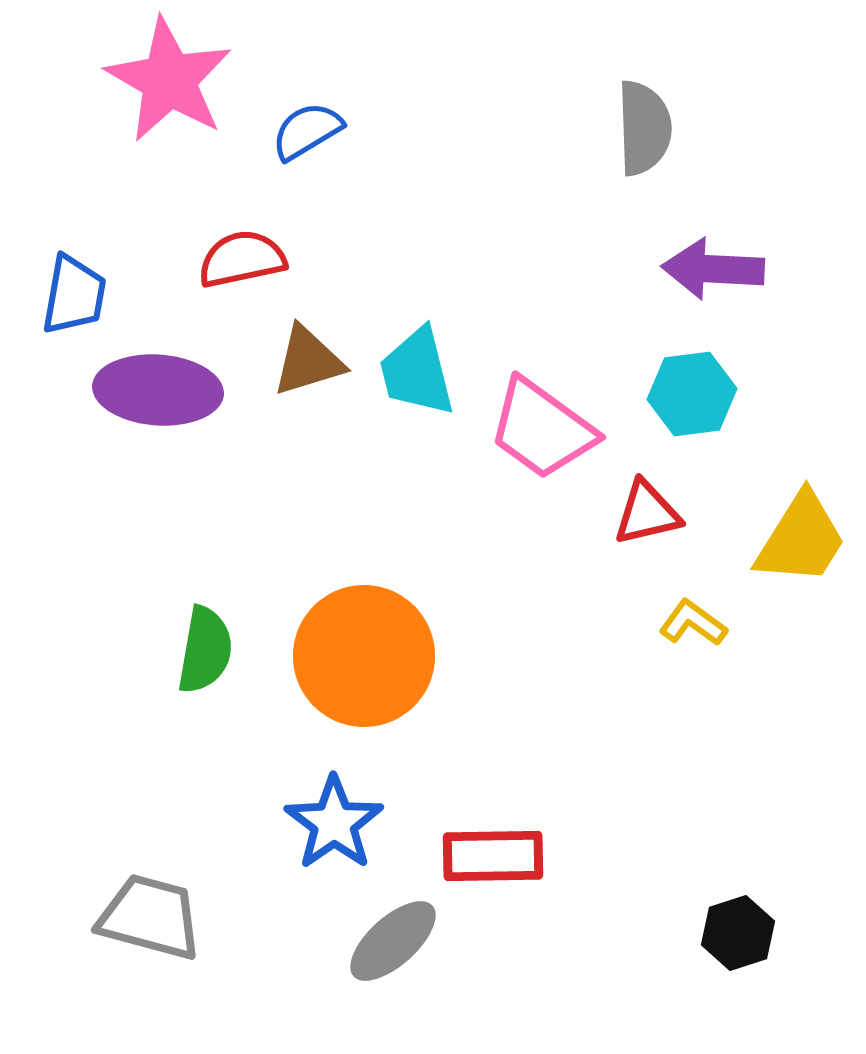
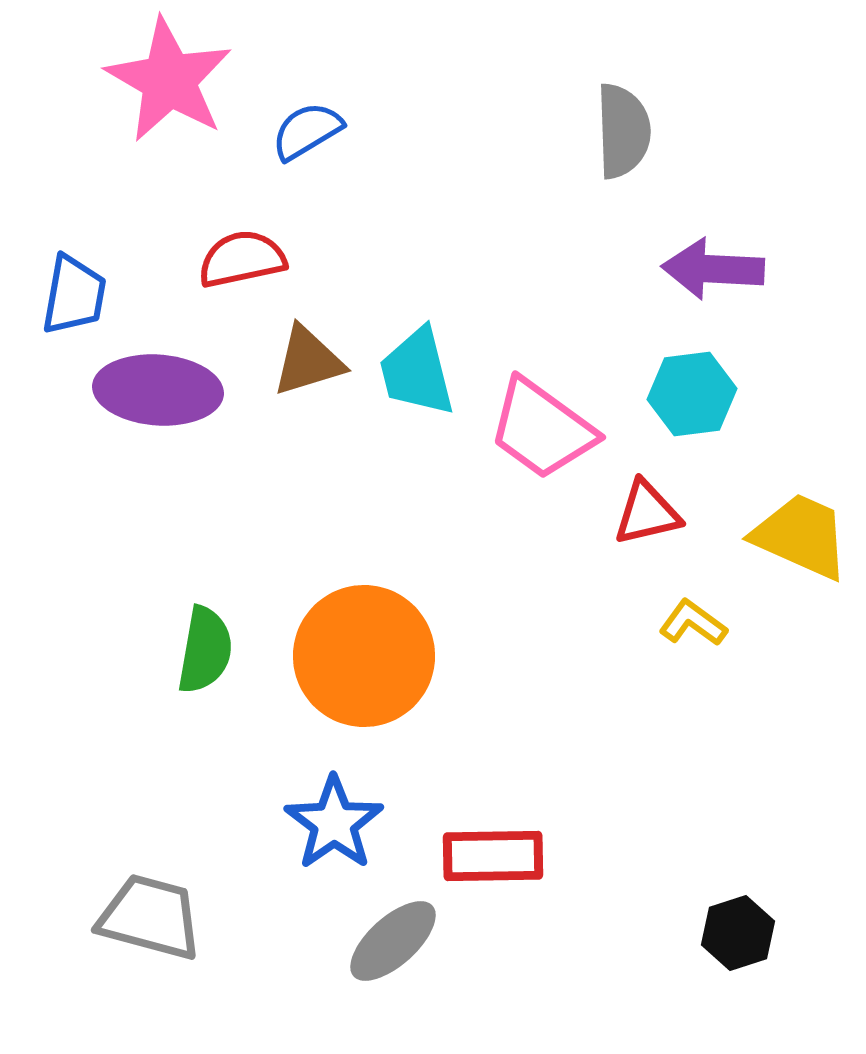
gray semicircle: moved 21 px left, 3 px down
yellow trapezoid: moved 3 px up; rotated 98 degrees counterclockwise
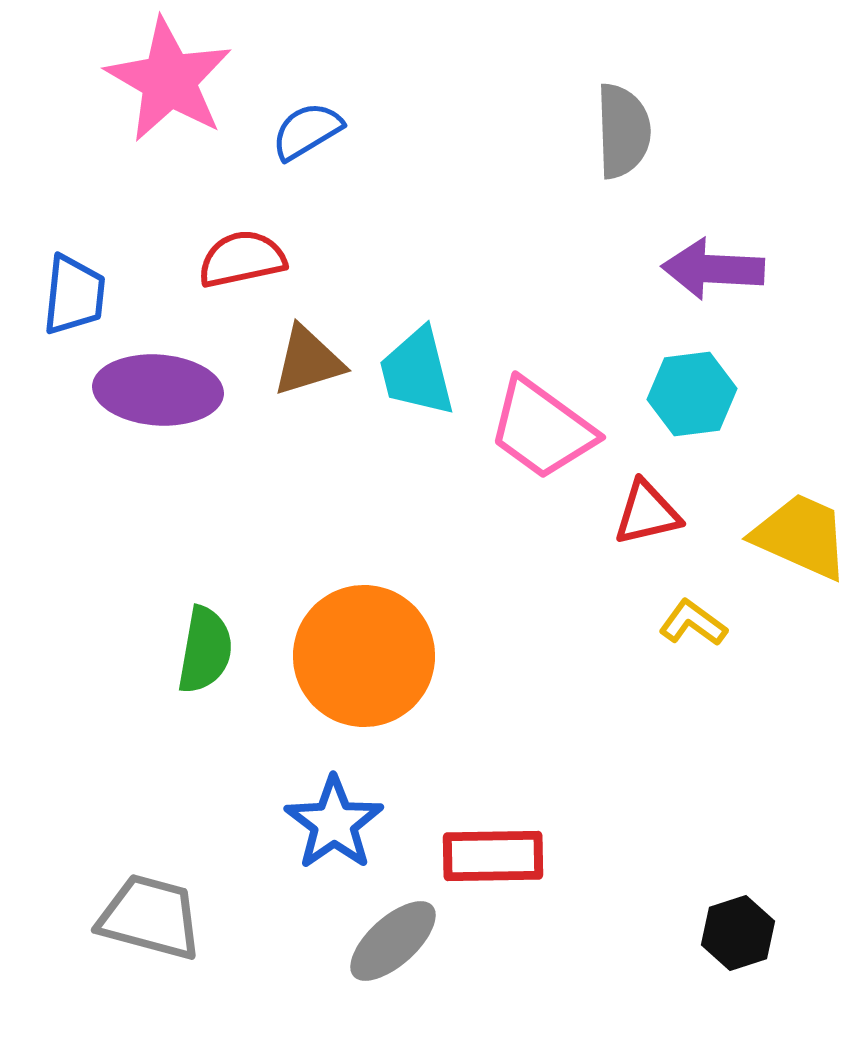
blue trapezoid: rotated 4 degrees counterclockwise
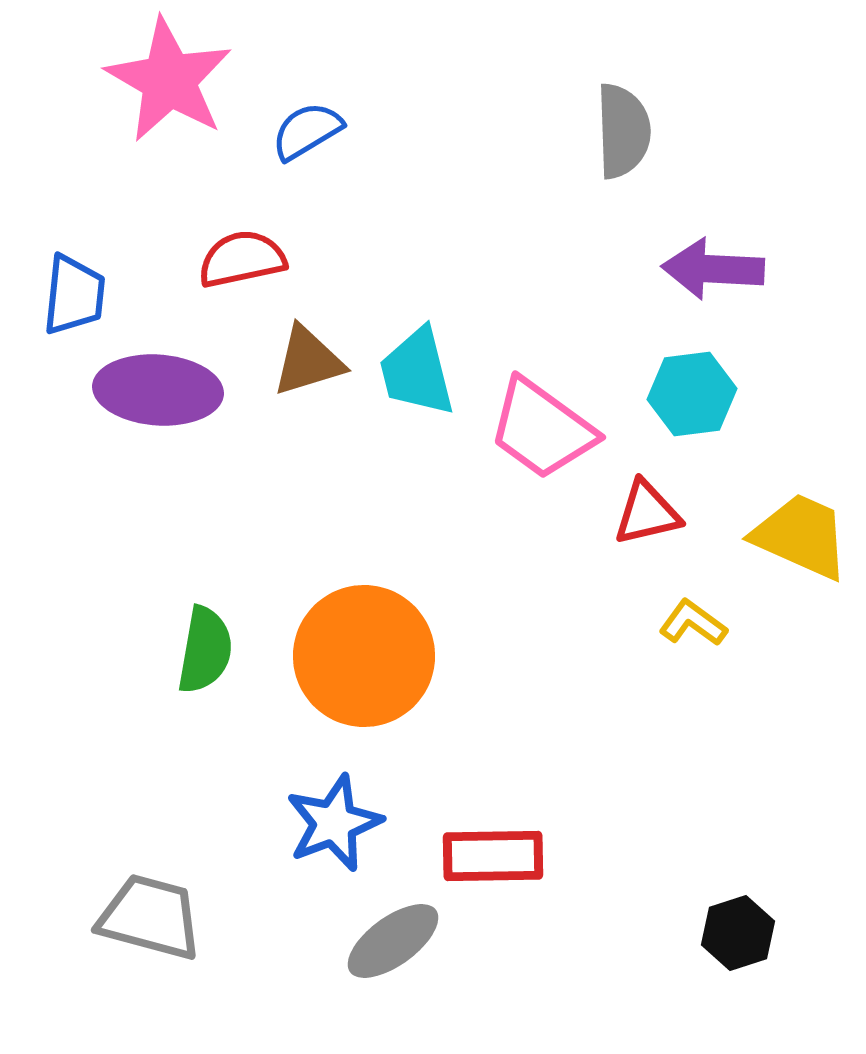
blue star: rotated 14 degrees clockwise
gray ellipse: rotated 6 degrees clockwise
